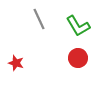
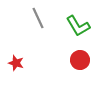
gray line: moved 1 px left, 1 px up
red circle: moved 2 px right, 2 px down
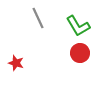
red circle: moved 7 px up
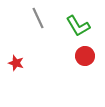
red circle: moved 5 px right, 3 px down
